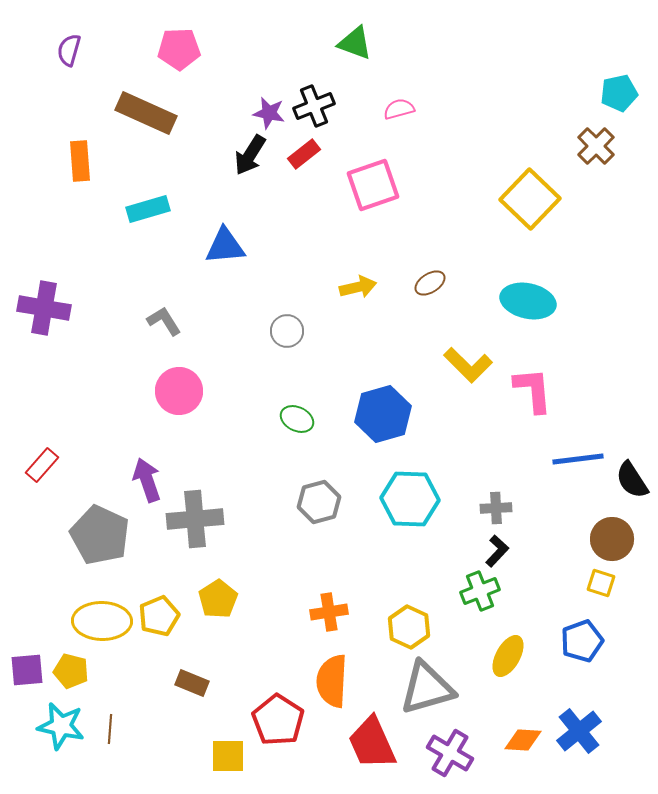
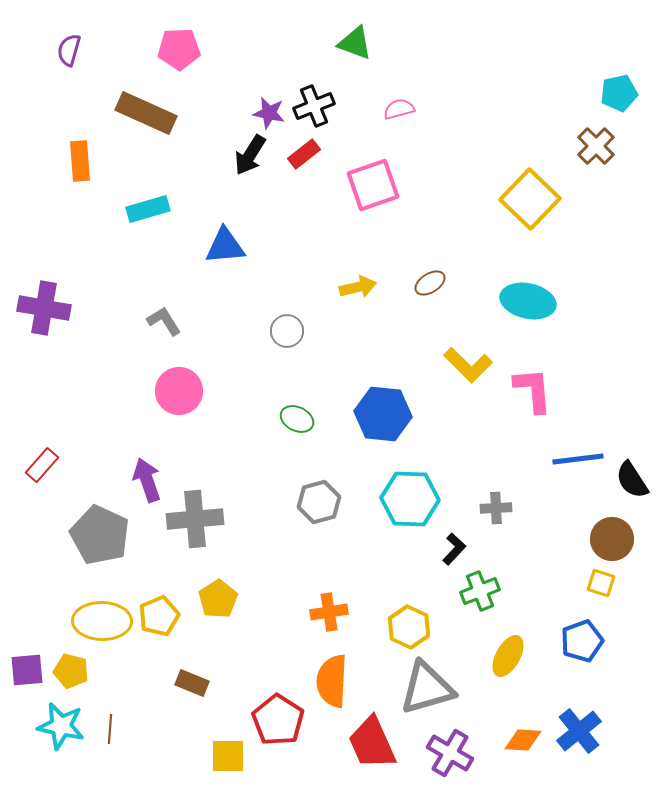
blue hexagon at (383, 414): rotated 22 degrees clockwise
black L-shape at (497, 551): moved 43 px left, 2 px up
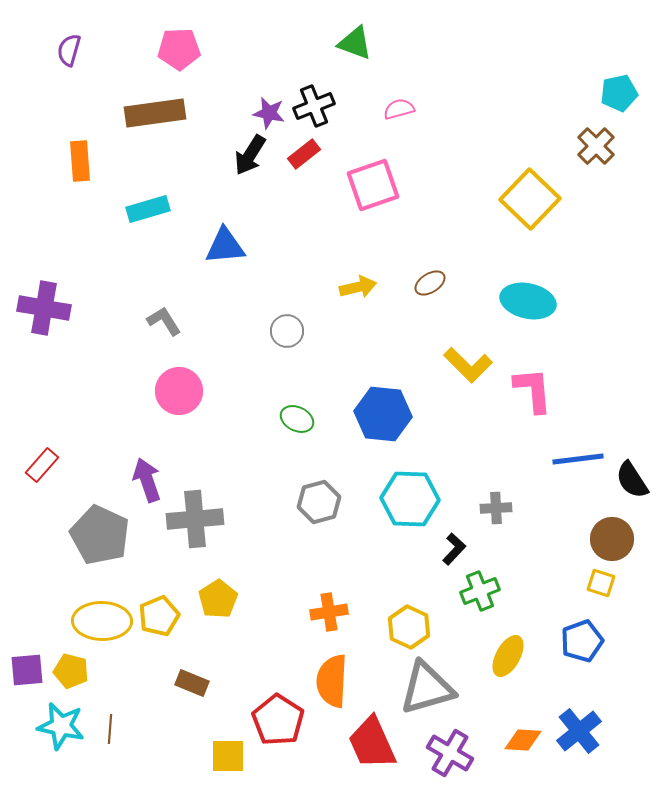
brown rectangle at (146, 113): moved 9 px right; rotated 32 degrees counterclockwise
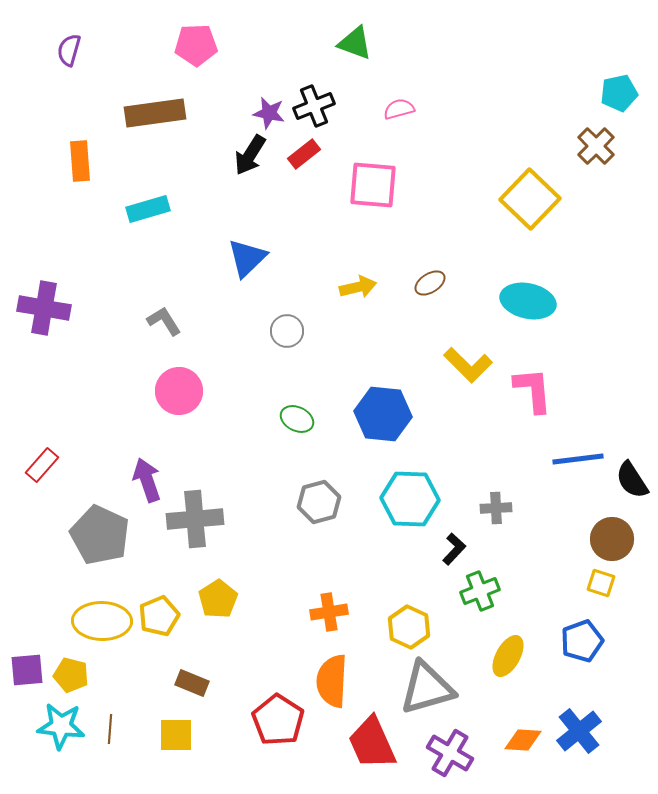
pink pentagon at (179, 49): moved 17 px right, 4 px up
pink square at (373, 185): rotated 24 degrees clockwise
blue triangle at (225, 246): moved 22 px right, 12 px down; rotated 39 degrees counterclockwise
yellow pentagon at (71, 671): moved 4 px down
cyan star at (61, 726): rotated 6 degrees counterclockwise
yellow square at (228, 756): moved 52 px left, 21 px up
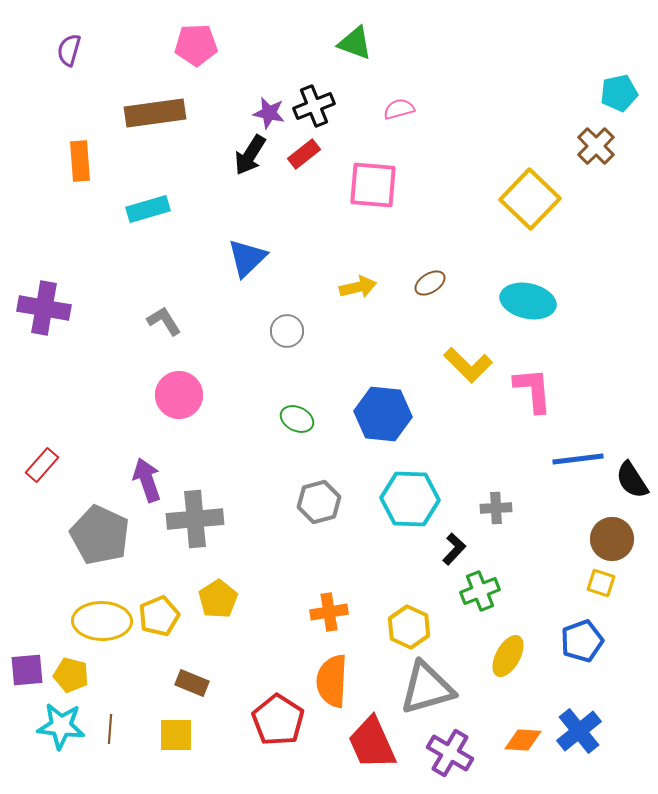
pink circle at (179, 391): moved 4 px down
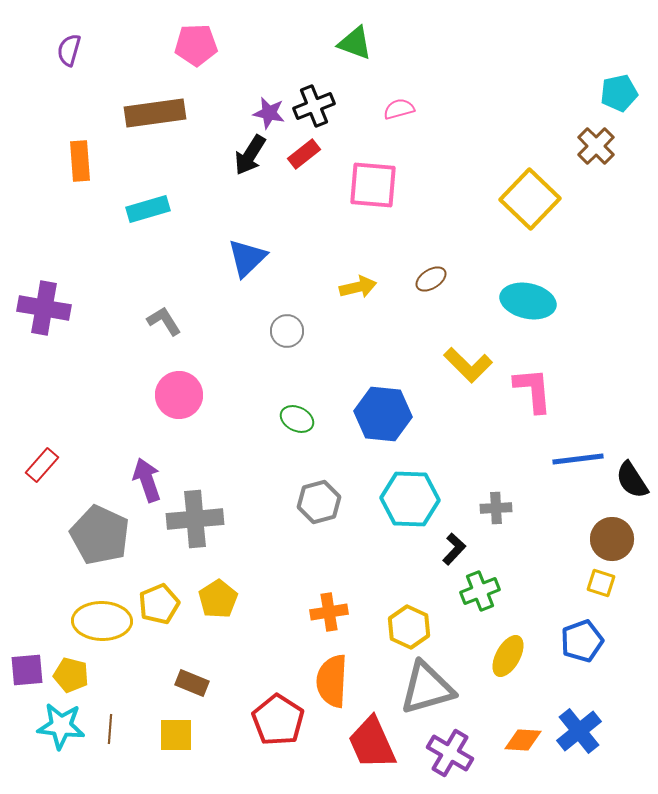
brown ellipse at (430, 283): moved 1 px right, 4 px up
yellow pentagon at (159, 616): moved 12 px up
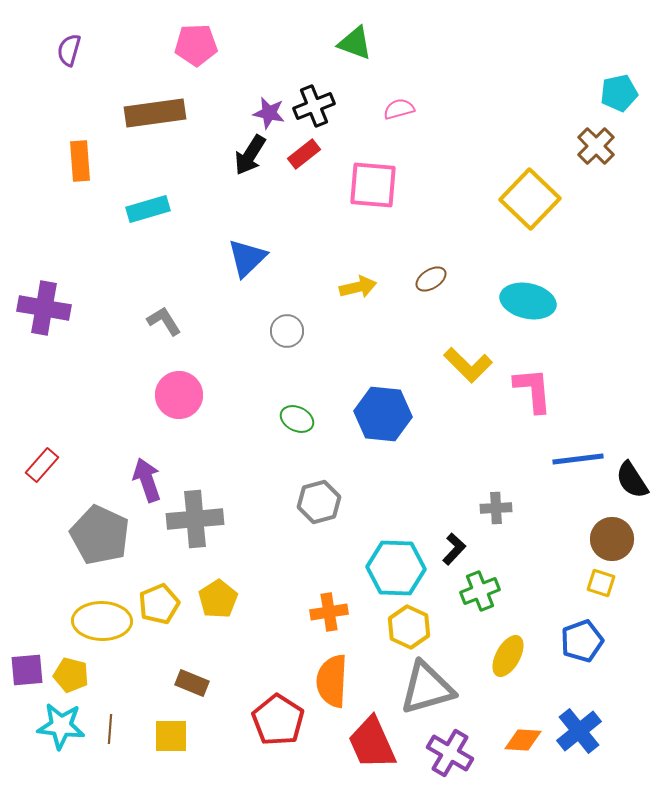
cyan hexagon at (410, 499): moved 14 px left, 69 px down
yellow square at (176, 735): moved 5 px left, 1 px down
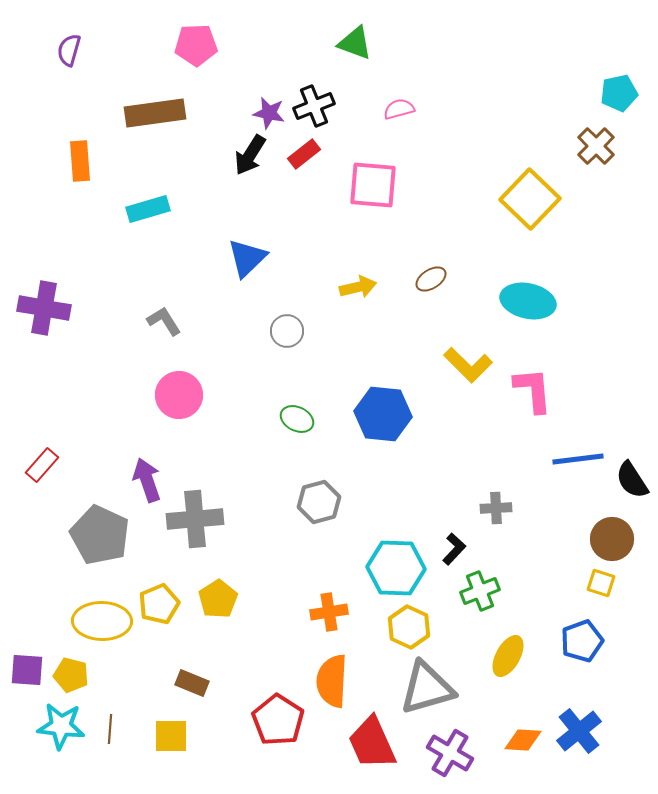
purple square at (27, 670): rotated 9 degrees clockwise
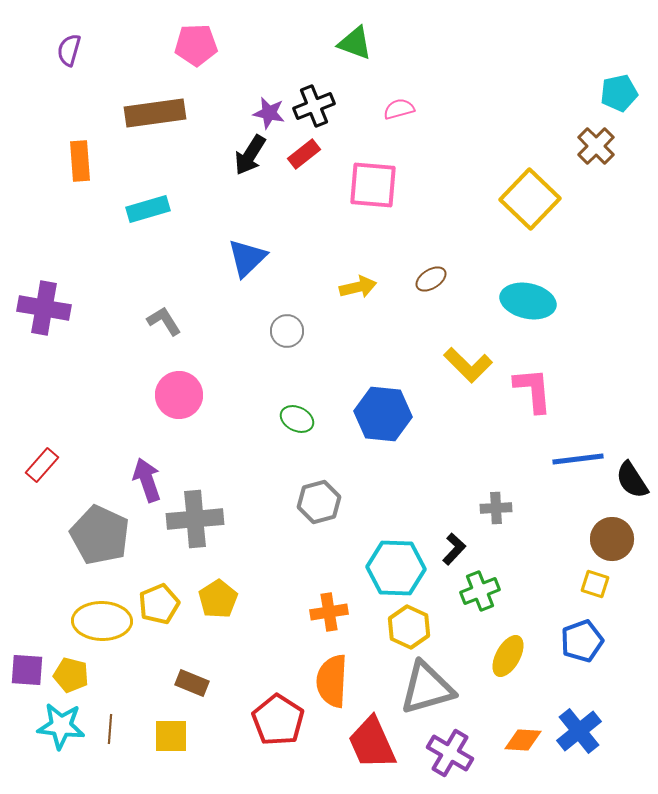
yellow square at (601, 583): moved 6 px left, 1 px down
